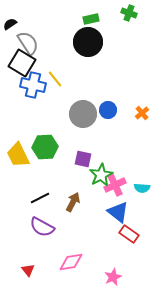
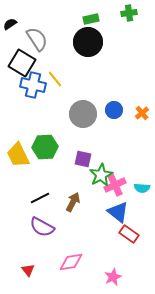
green cross: rotated 28 degrees counterclockwise
gray semicircle: moved 9 px right, 4 px up
blue circle: moved 6 px right
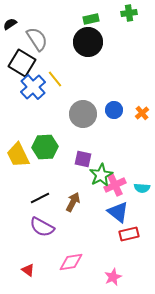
blue cross: moved 2 px down; rotated 35 degrees clockwise
red rectangle: rotated 48 degrees counterclockwise
red triangle: rotated 16 degrees counterclockwise
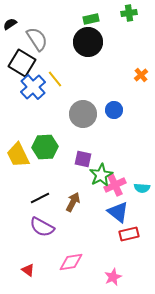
orange cross: moved 1 px left, 38 px up
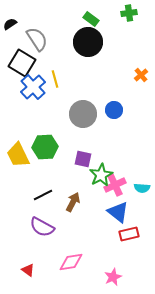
green rectangle: rotated 49 degrees clockwise
yellow line: rotated 24 degrees clockwise
black line: moved 3 px right, 3 px up
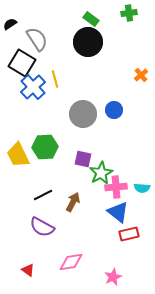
green star: moved 2 px up
pink cross: moved 1 px right, 2 px down; rotated 20 degrees clockwise
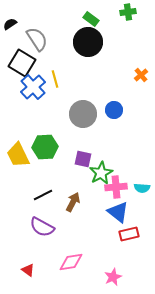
green cross: moved 1 px left, 1 px up
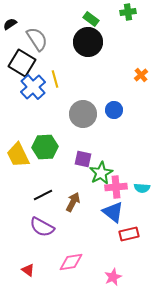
blue triangle: moved 5 px left
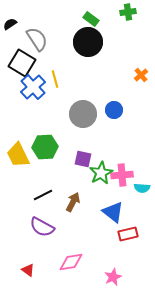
pink cross: moved 6 px right, 12 px up
red rectangle: moved 1 px left
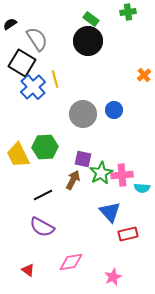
black circle: moved 1 px up
orange cross: moved 3 px right
brown arrow: moved 22 px up
blue triangle: moved 3 px left; rotated 10 degrees clockwise
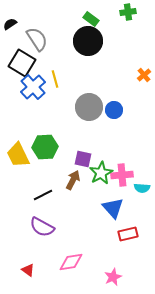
gray circle: moved 6 px right, 7 px up
blue triangle: moved 3 px right, 4 px up
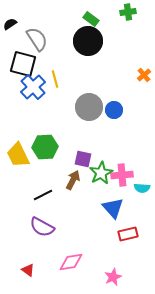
black square: moved 1 px right, 1 px down; rotated 16 degrees counterclockwise
